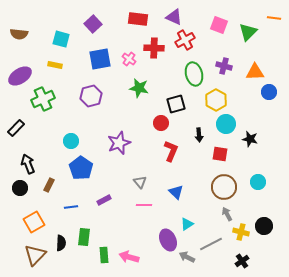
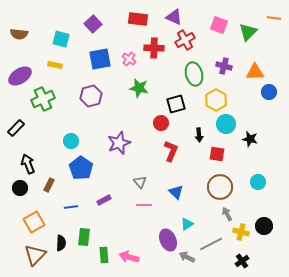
red square at (220, 154): moved 3 px left
brown circle at (224, 187): moved 4 px left
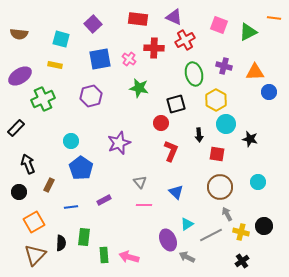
green triangle at (248, 32): rotated 18 degrees clockwise
black circle at (20, 188): moved 1 px left, 4 px down
gray line at (211, 244): moved 9 px up
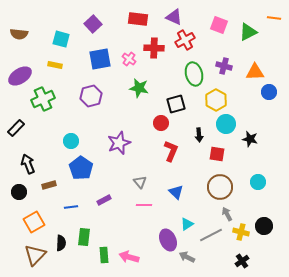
brown rectangle at (49, 185): rotated 48 degrees clockwise
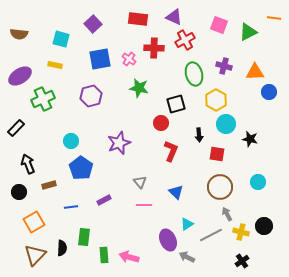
black semicircle at (61, 243): moved 1 px right, 5 px down
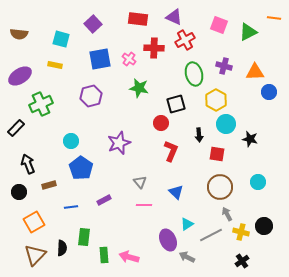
green cross at (43, 99): moved 2 px left, 5 px down
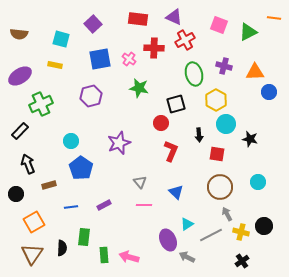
black rectangle at (16, 128): moved 4 px right, 3 px down
black circle at (19, 192): moved 3 px left, 2 px down
purple rectangle at (104, 200): moved 5 px down
brown triangle at (35, 255): moved 3 px left, 1 px up; rotated 10 degrees counterclockwise
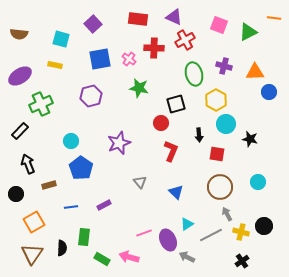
pink line at (144, 205): moved 28 px down; rotated 21 degrees counterclockwise
green rectangle at (104, 255): moved 2 px left, 4 px down; rotated 56 degrees counterclockwise
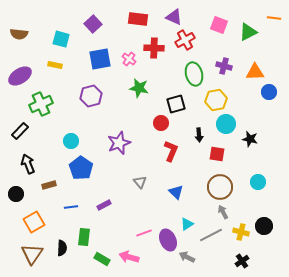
yellow hexagon at (216, 100): rotated 20 degrees clockwise
gray arrow at (227, 214): moved 4 px left, 2 px up
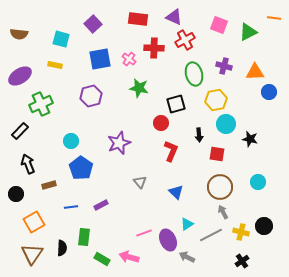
purple rectangle at (104, 205): moved 3 px left
